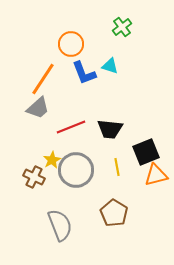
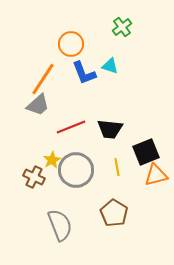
gray trapezoid: moved 3 px up
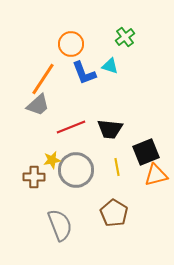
green cross: moved 3 px right, 10 px down
yellow star: rotated 18 degrees clockwise
brown cross: rotated 25 degrees counterclockwise
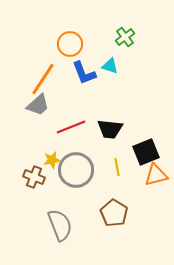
orange circle: moved 1 px left
brown cross: rotated 20 degrees clockwise
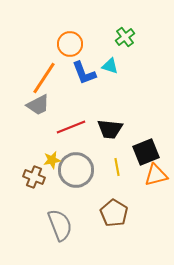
orange line: moved 1 px right, 1 px up
gray trapezoid: rotated 15 degrees clockwise
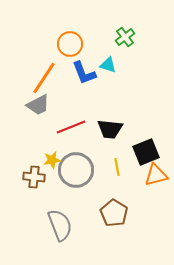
cyan triangle: moved 2 px left, 1 px up
brown cross: rotated 15 degrees counterclockwise
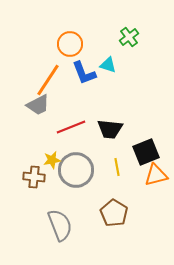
green cross: moved 4 px right
orange line: moved 4 px right, 2 px down
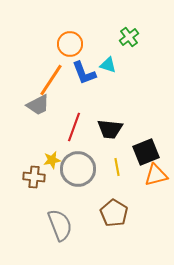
orange line: moved 3 px right
red line: moved 3 px right; rotated 48 degrees counterclockwise
gray circle: moved 2 px right, 1 px up
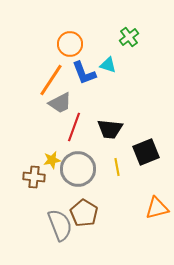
gray trapezoid: moved 22 px right, 2 px up
orange triangle: moved 1 px right, 33 px down
brown pentagon: moved 30 px left
